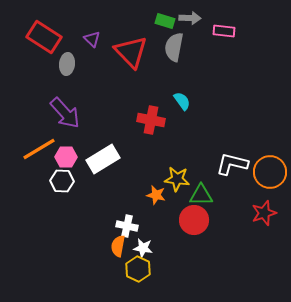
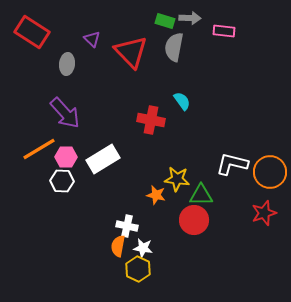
red rectangle: moved 12 px left, 5 px up
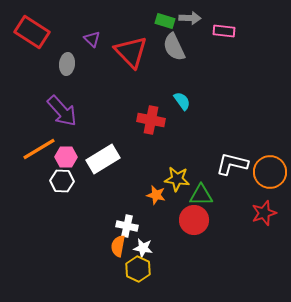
gray semicircle: rotated 36 degrees counterclockwise
purple arrow: moved 3 px left, 2 px up
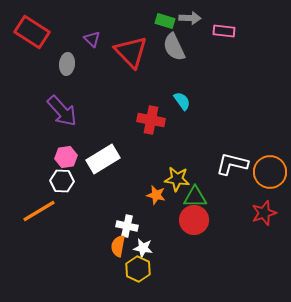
orange line: moved 62 px down
pink hexagon: rotated 10 degrees counterclockwise
green triangle: moved 6 px left, 2 px down
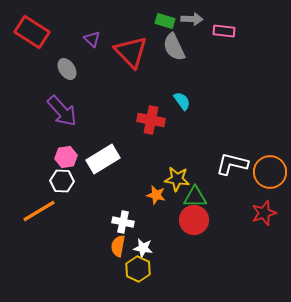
gray arrow: moved 2 px right, 1 px down
gray ellipse: moved 5 px down; rotated 40 degrees counterclockwise
white cross: moved 4 px left, 4 px up
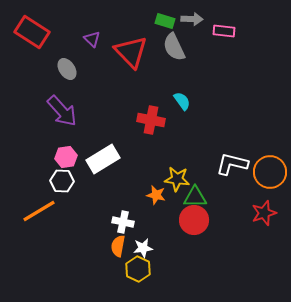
white star: rotated 18 degrees counterclockwise
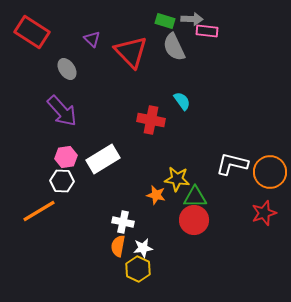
pink rectangle: moved 17 px left
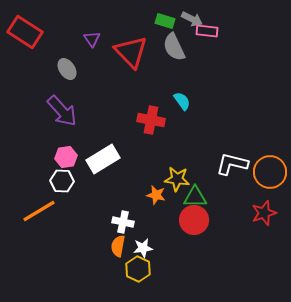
gray arrow: rotated 25 degrees clockwise
red rectangle: moved 7 px left
purple triangle: rotated 12 degrees clockwise
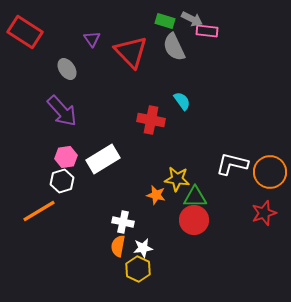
white hexagon: rotated 20 degrees counterclockwise
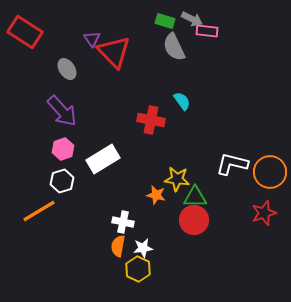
red triangle: moved 17 px left
pink hexagon: moved 3 px left, 8 px up; rotated 10 degrees counterclockwise
